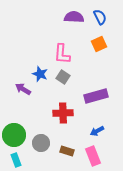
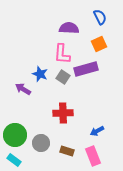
purple semicircle: moved 5 px left, 11 px down
purple rectangle: moved 10 px left, 27 px up
green circle: moved 1 px right
cyan rectangle: moved 2 px left; rotated 32 degrees counterclockwise
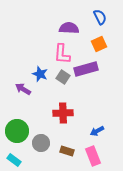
green circle: moved 2 px right, 4 px up
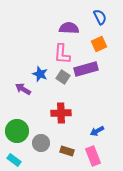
red cross: moved 2 px left
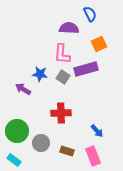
blue semicircle: moved 10 px left, 3 px up
blue star: rotated 14 degrees counterclockwise
blue arrow: rotated 104 degrees counterclockwise
